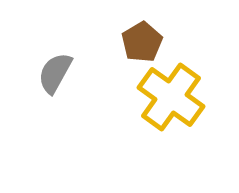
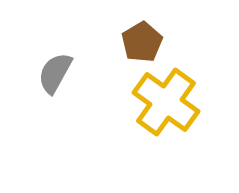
yellow cross: moved 5 px left, 5 px down
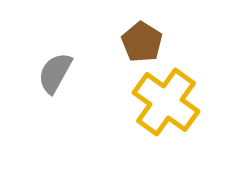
brown pentagon: rotated 9 degrees counterclockwise
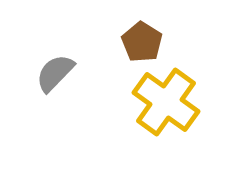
gray semicircle: rotated 15 degrees clockwise
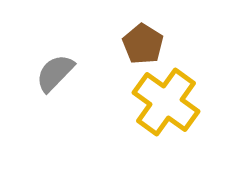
brown pentagon: moved 1 px right, 2 px down
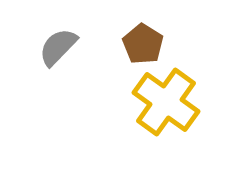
gray semicircle: moved 3 px right, 26 px up
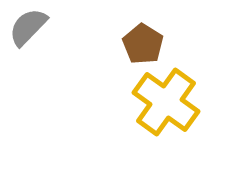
gray semicircle: moved 30 px left, 20 px up
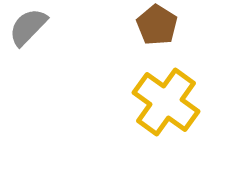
brown pentagon: moved 14 px right, 19 px up
